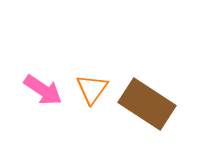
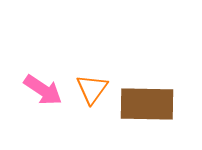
brown rectangle: rotated 32 degrees counterclockwise
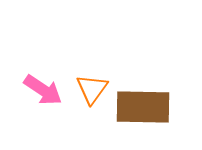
brown rectangle: moved 4 px left, 3 px down
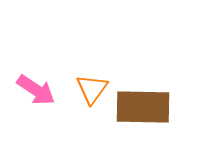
pink arrow: moved 7 px left
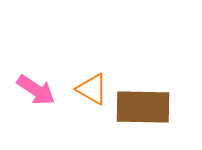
orange triangle: rotated 36 degrees counterclockwise
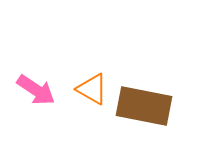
brown rectangle: moved 1 px right, 1 px up; rotated 10 degrees clockwise
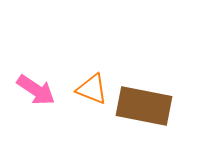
orange triangle: rotated 8 degrees counterclockwise
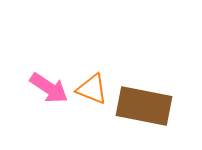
pink arrow: moved 13 px right, 2 px up
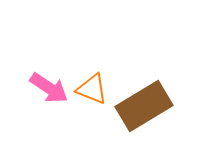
brown rectangle: rotated 42 degrees counterclockwise
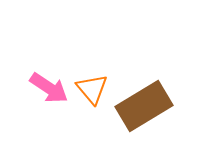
orange triangle: rotated 28 degrees clockwise
